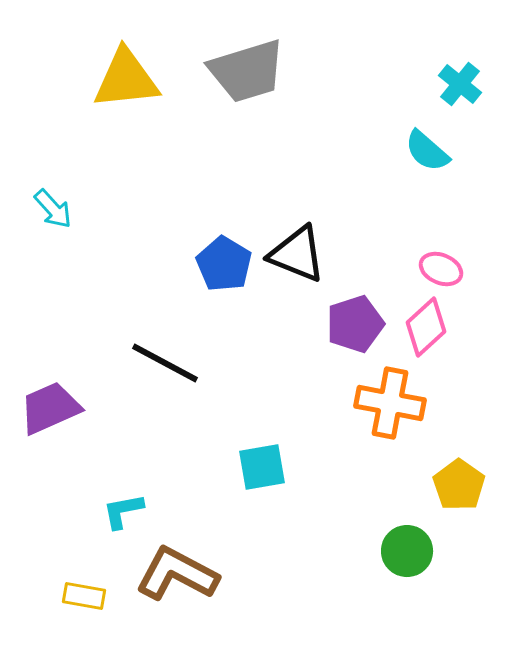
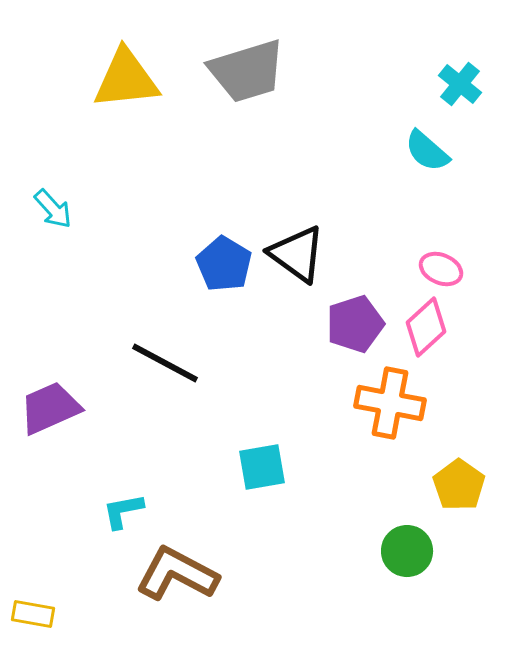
black triangle: rotated 14 degrees clockwise
yellow rectangle: moved 51 px left, 18 px down
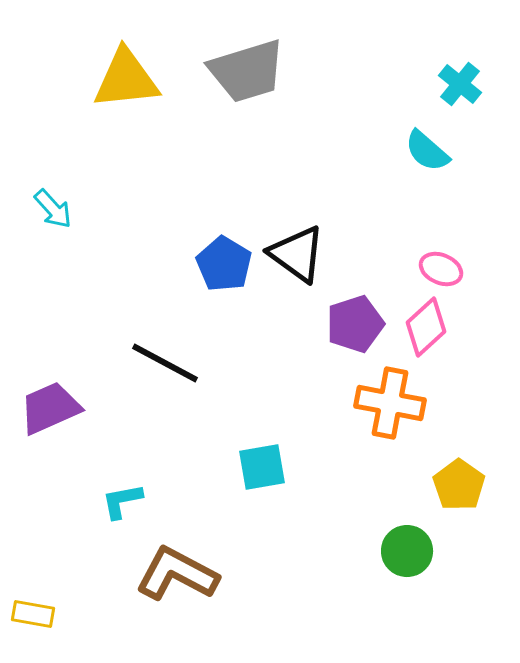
cyan L-shape: moved 1 px left, 10 px up
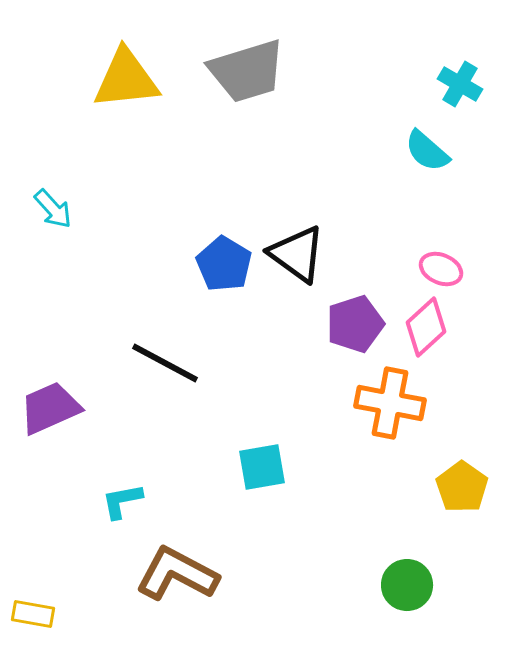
cyan cross: rotated 9 degrees counterclockwise
yellow pentagon: moved 3 px right, 2 px down
green circle: moved 34 px down
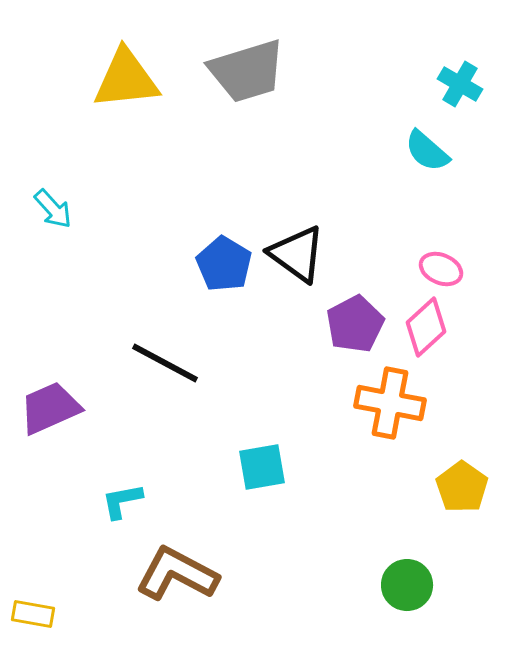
purple pentagon: rotated 10 degrees counterclockwise
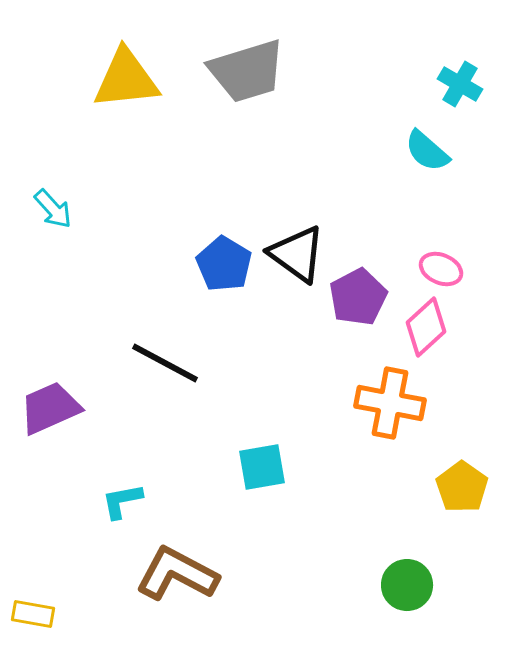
purple pentagon: moved 3 px right, 27 px up
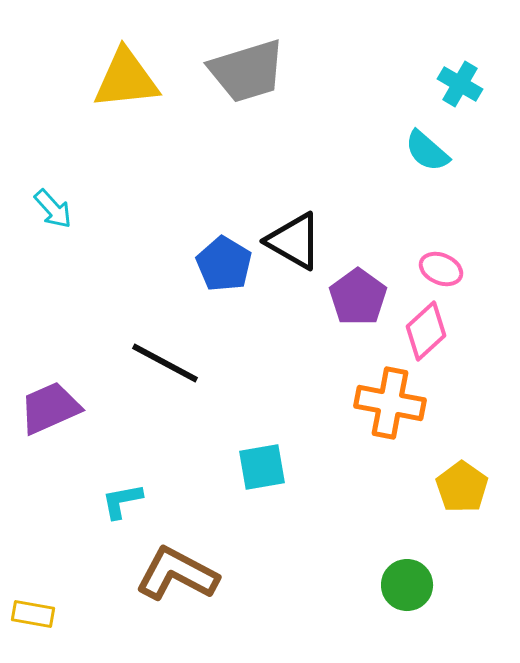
black triangle: moved 3 px left, 13 px up; rotated 6 degrees counterclockwise
purple pentagon: rotated 8 degrees counterclockwise
pink diamond: moved 4 px down
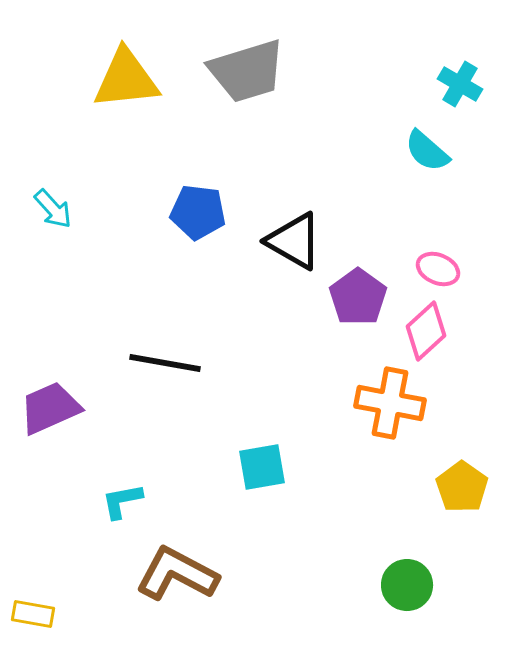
blue pentagon: moved 26 px left, 52 px up; rotated 24 degrees counterclockwise
pink ellipse: moved 3 px left
black line: rotated 18 degrees counterclockwise
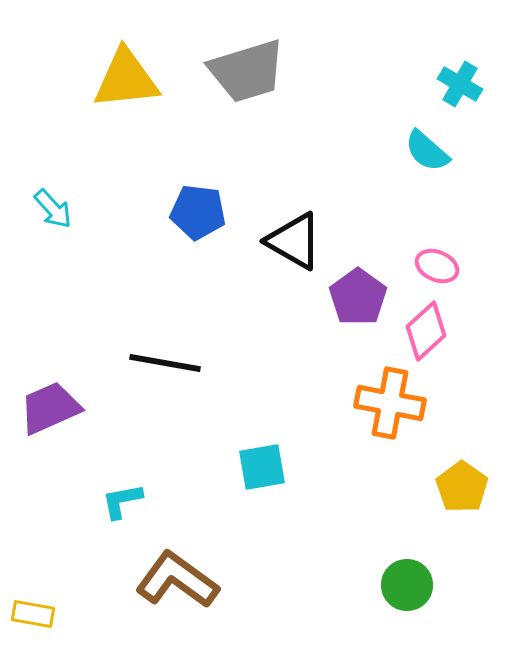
pink ellipse: moved 1 px left, 3 px up
brown L-shape: moved 6 px down; rotated 8 degrees clockwise
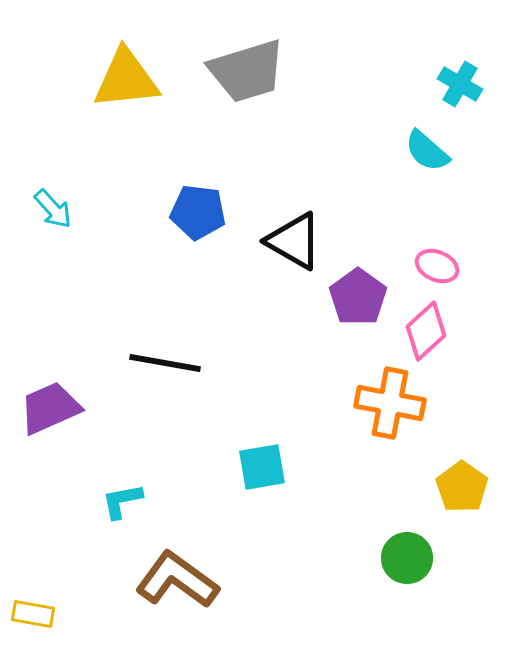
green circle: moved 27 px up
